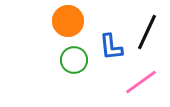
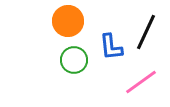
black line: moved 1 px left
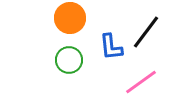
orange circle: moved 2 px right, 3 px up
black line: rotated 12 degrees clockwise
green circle: moved 5 px left
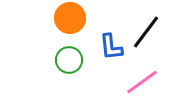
pink line: moved 1 px right
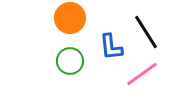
black line: rotated 69 degrees counterclockwise
green circle: moved 1 px right, 1 px down
pink line: moved 8 px up
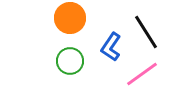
blue L-shape: rotated 40 degrees clockwise
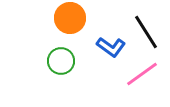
blue L-shape: rotated 88 degrees counterclockwise
green circle: moved 9 px left
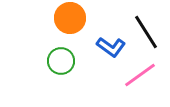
pink line: moved 2 px left, 1 px down
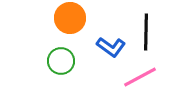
black line: rotated 33 degrees clockwise
pink line: moved 2 px down; rotated 8 degrees clockwise
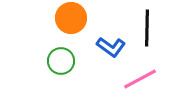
orange circle: moved 1 px right
black line: moved 1 px right, 4 px up
pink line: moved 2 px down
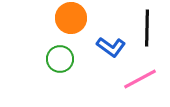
green circle: moved 1 px left, 2 px up
